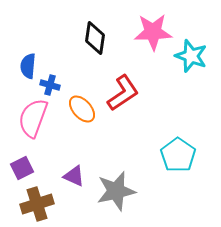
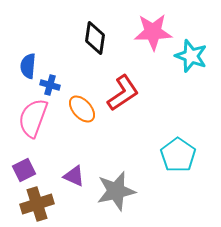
purple square: moved 2 px right, 2 px down
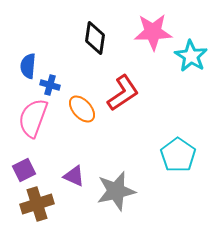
cyan star: rotated 12 degrees clockwise
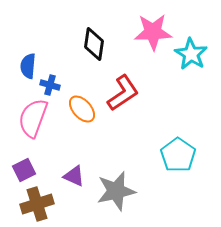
black diamond: moved 1 px left, 6 px down
cyan star: moved 2 px up
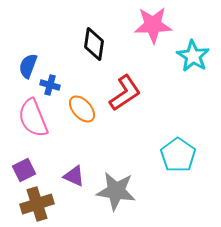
pink star: moved 7 px up
cyan star: moved 2 px right, 2 px down
blue semicircle: rotated 15 degrees clockwise
red L-shape: moved 2 px right
pink semicircle: rotated 42 degrees counterclockwise
gray star: rotated 21 degrees clockwise
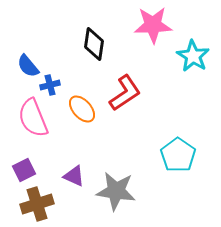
blue semicircle: rotated 60 degrees counterclockwise
blue cross: rotated 30 degrees counterclockwise
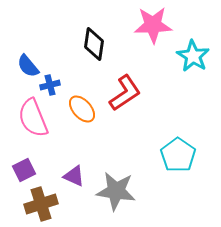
brown cross: moved 4 px right
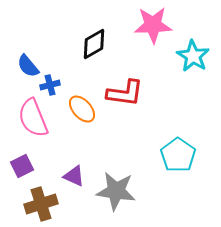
black diamond: rotated 52 degrees clockwise
red L-shape: rotated 42 degrees clockwise
purple square: moved 2 px left, 4 px up
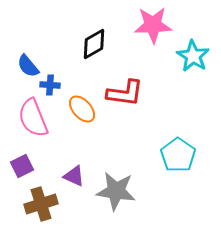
blue cross: rotated 18 degrees clockwise
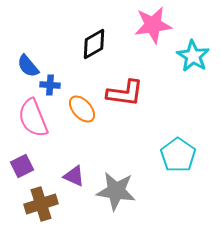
pink star: rotated 6 degrees counterclockwise
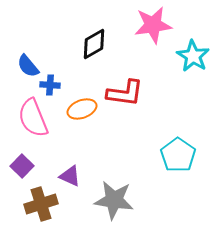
orange ellipse: rotated 68 degrees counterclockwise
purple square: rotated 20 degrees counterclockwise
purple triangle: moved 4 px left
gray star: moved 2 px left, 9 px down
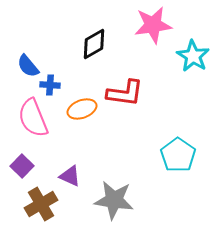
brown cross: rotated 12 degrees counterclockwise
